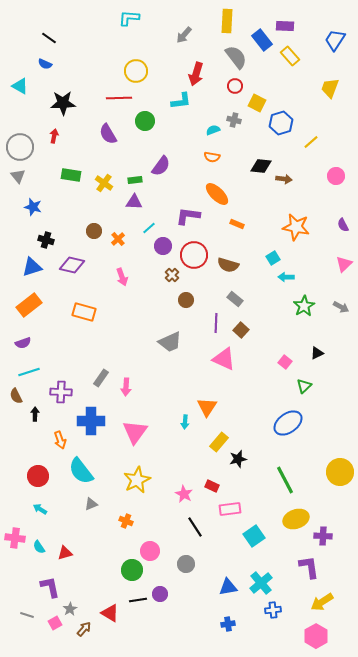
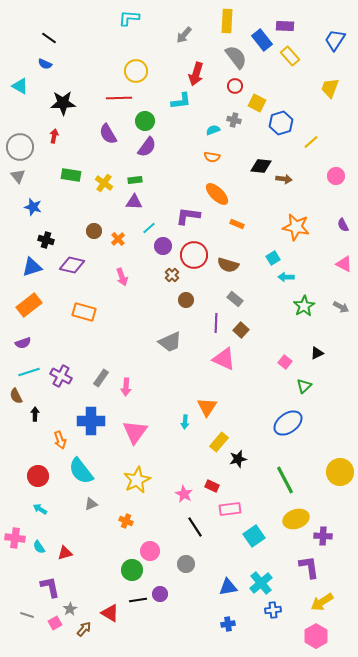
purple semicircle at (161, 166): moved 14 px left, 19 px up
pink triangle at (344, 264): rotated 48 degrees counterclockwise
purple cross at (61, 392): moved 16 px up; rotated 25 degrees clockwise
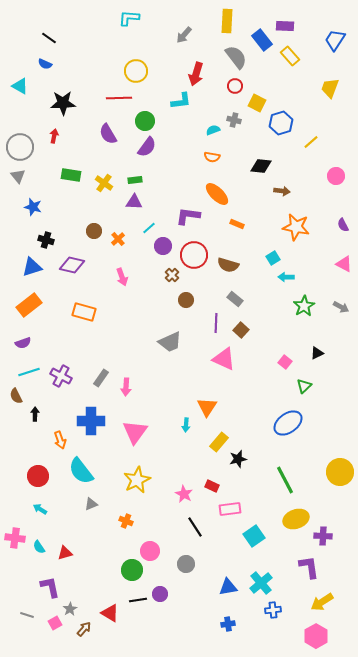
brown arrow at (284, 179): moved 2 px left, 12 px down
cyan arrow at (185, 422): moved 1 px right, 3 px down
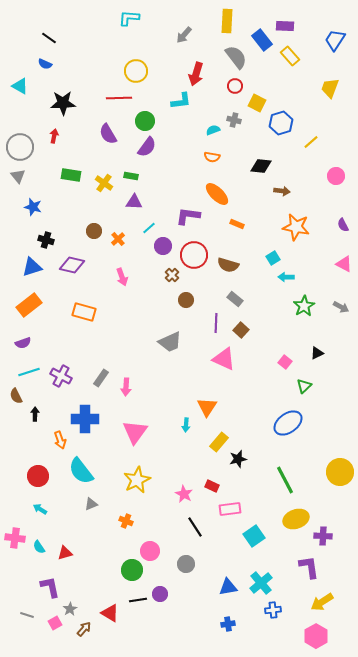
green rectangle at (135, 180): moved 4 px left, 4 px up; rotated 16 degrees clockwise
blue cross at (91, 421): moved 6 px left, 2 px up
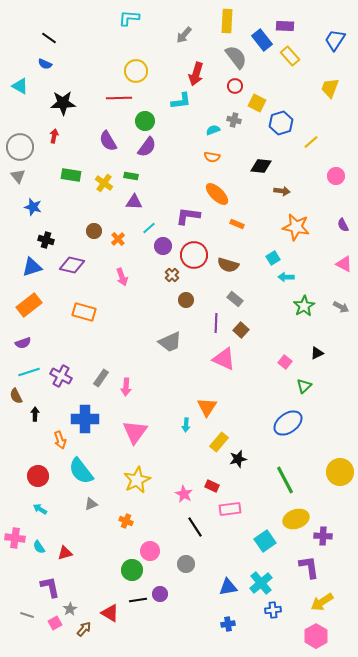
purple semicircle at (108, 134): moved 7 px down
cyan square at (254, 536): moved 11 px right, 5 px down
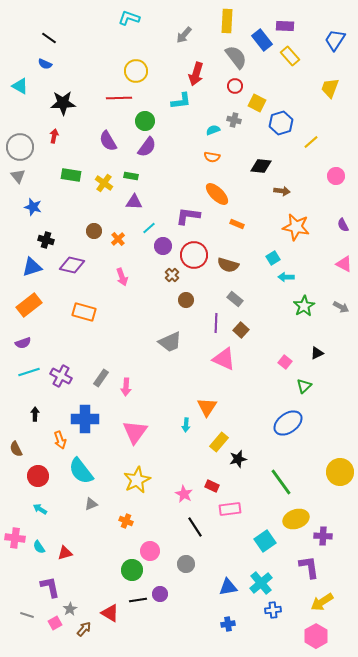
cyan L-shape at (129, 18): rotated 15 degrees clockwise
brown semicircle at (16, 396): moved 53 px down
green line at (285, 480): moved 4 px left, 2 px down; rotated 8 degrees counterclockwise
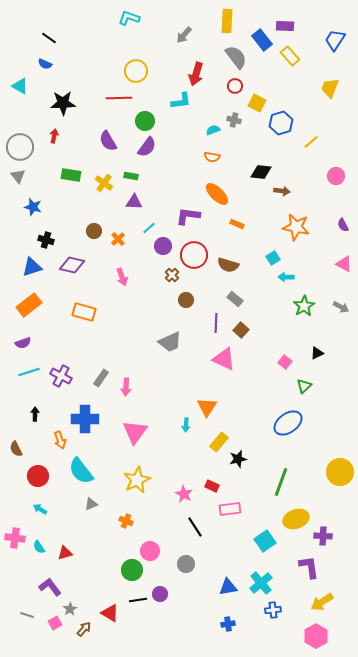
black diamond at (261, 166): moved 6 px down
green line at (281, 482): rotated 56 degrees clockwise
purple L-shape at (50, 587): rotated 25 degrees counterclockwise
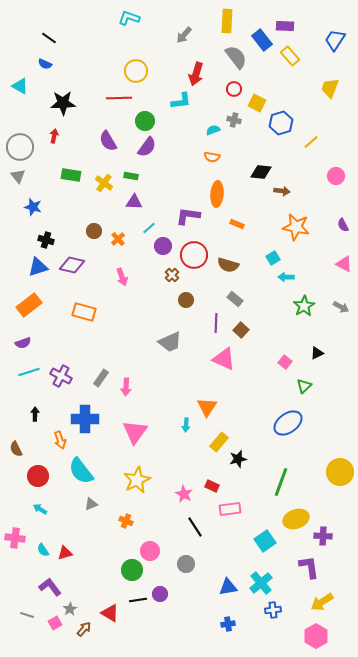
red circle at (235, 86): moved 1 px left, 3 px down
orange ellipse at (217, 194): rotated 50 degrees clockwise
blue triangle at (32, 267): moved 6 px right
cyan semicircle at (39, 547): moved 4 px right, 3 px down
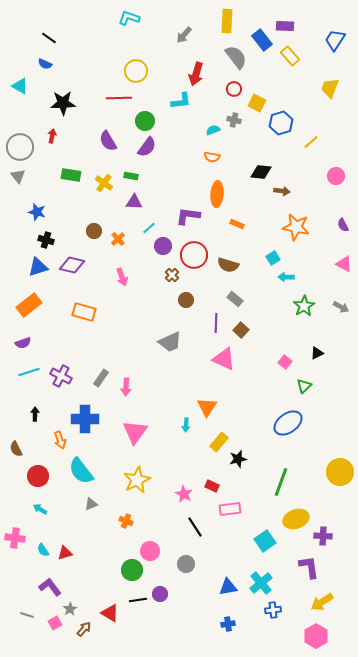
red arrow at (54, 136): moved 2 px left
blue star at (33, 207): moved 4 px right, 5 px down
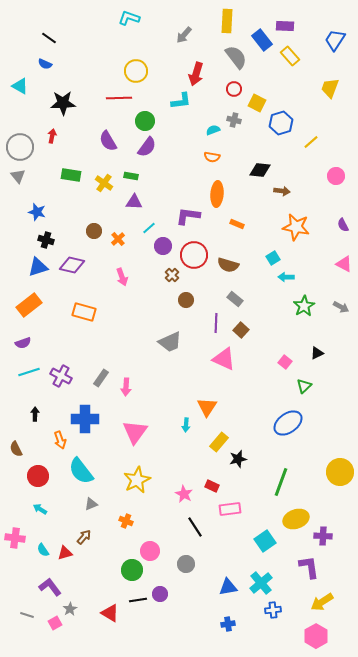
black diamond at (261, 172): moved 1 px left, 2 px up
brown arrow at (84, 629): moved 92 px up
